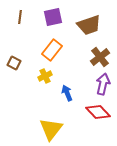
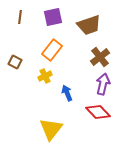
brown square: moved 1 px right, 1 px up
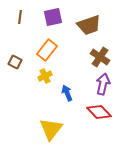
orange rectangle: moved 5 px left
brown cross: rotated 18 degrees counterclockwise
red diamond: moved 1 px right
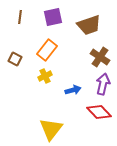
brown square: moved 3 px up
blue arrow: moved 6 px right, 3 px up; rotated 98 degrees clockwise
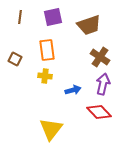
orange rectangle: rotated 45 degrees counterclockwise
yellow cross: rotated 32 degrees clockwise
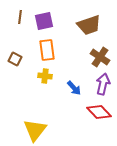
purple square: moved 9 px left, 4 px down
blue arrow: moved 1 px right, 2 px up; rotated 63 degrees clockwise
yellow triangle: moved 16 px left, 1 px down
